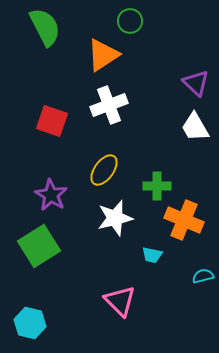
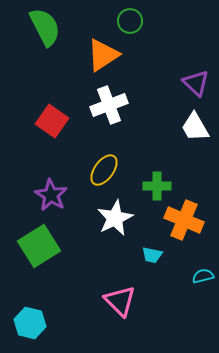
red square: rotated 16 degrees clockwise
white star: rotated 12 degrees counterclockwise
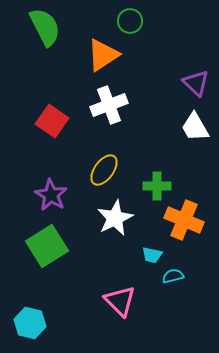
green square: moved 8 px right
cyan semicircle: moved 30 px left
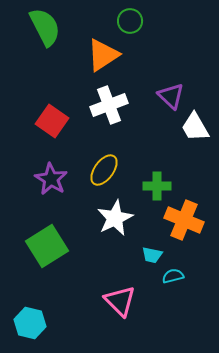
purple triangle: moved 25 px left, 13 px down
purple star: moved 16 px up
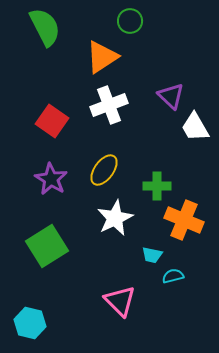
orange triangle: moved 1 px left, 2 px down
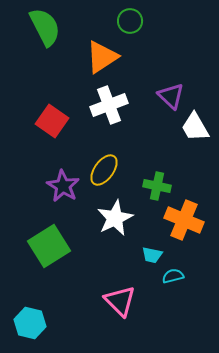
purple star: moved 12 px right, 7 px down
green cross: rotated 12 degrees clockwise
green square: moved 2 px right
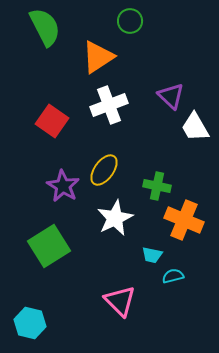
orange triangle: moved 4 px left
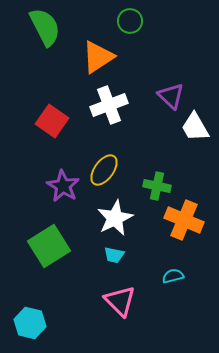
cyan trapezoid: moved 38 px left
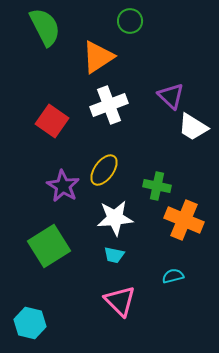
white trapezoid: moved 2 px left; rotated 28 degrees counterclockwise
white star: rotated 21 degrees clockwise
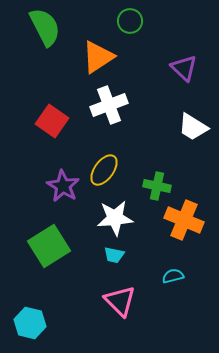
purple triangle: moved 13 px right, 28 px up
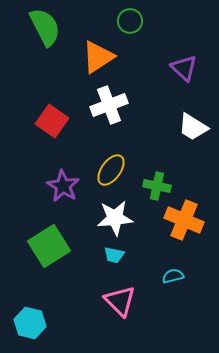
yellow ellipse: moved 7 px right
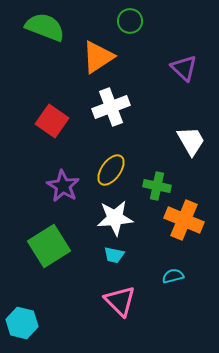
green semicircle: rotated 42 degrees counterclockwise
white cross: moved 2 px right, 2 px down
white trapezoid: moved 2 px left, 14 px down; rotated 152 degrees counterclockwise
cyan hexagon: moved 8 px left
